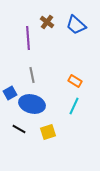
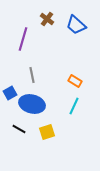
brown cross: moved 3 px up
purple line: moved 5 px left, 1 px down; rotated 20 degrees clockwise
yellow square: moved 1 px left
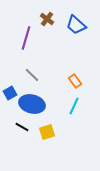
purple line: moved 3 px right, 1 px up
gray line: rotated 35 degrees counterclockwise
orange rectangle: rotated 24 degrees clockwise
black line: moved 3 px right, 2 px up
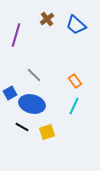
brown cross: rotated 16 degrees clockwise
purple line: moved 10 px left, 3 px up
gray line: moved 2 px right
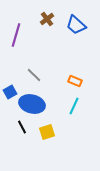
orange rectangle: rotated 32 degrees counterclockwise
blue square: moved 1 px up
black line: rotated 32 degrees clockwise
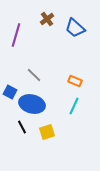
blue trapezoid: moved 1 px left, 3 px down
blue square: rotated 32 degrees counterclockwise
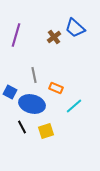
brown cross: moved 7 px right, 18 px down
gray line: rotated 35 degrees clockwise
orange rectangle: moved 19 px left, 7 px down
cyan line: rotated 24 degrees clockwise
yellow square: moved 1 px left, 1 px up
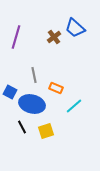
purple line: moved 2 px down
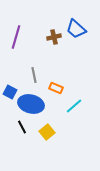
blue trapezoid: moved 1 px right, 1 px down
brown cross: rotated 24 degrees clockwise
blue ellipse: moved 1 px left
yellow square: moved 1 px right, 1 px down; rotated 21 degrees counterclockwise
